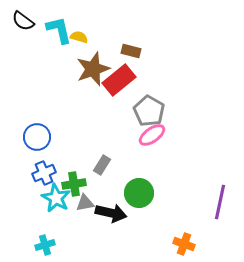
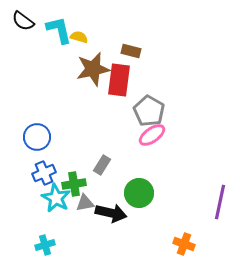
brown star: rotated 8 degrees clockwise
red rectangle: rotated 44 degrees counterclockwise
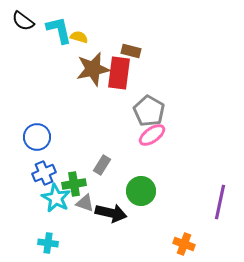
red rectangle: moved 7 px up
green circle: moved 2 px right, 2 px up
gray triangle: rotated 30 degrees clockwise
cyan cross: moved 3 px right, 2 px up; rotated 24 degrees clockwise
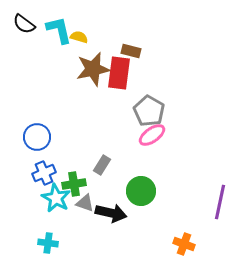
black semicircle: moved 1 px right, 3 px down
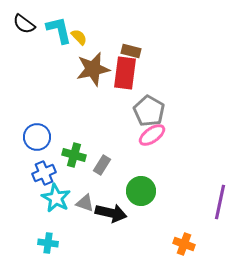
yellow semicircle: rotated 30 degrees clockwise
red rectangle: moved 6 px right
green cross: moved 29 px up; rotated 25 degrees clockwise
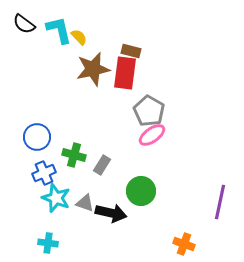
cyan star: rotated 8 degrees counterclockwise
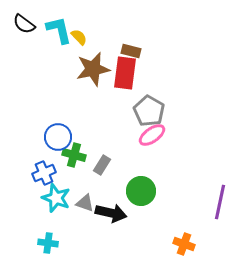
blue circle: moved 21 px right
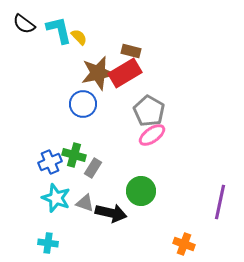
brown star: moved 5 px right, 4 px down
red rectangle: rotated 52 degrees clockwise
blue circle: moved 25 px right, 33 px up
gray rectangle: moved 9 px left, 3 px down
blue cross: moved 6 px right, 11 px up
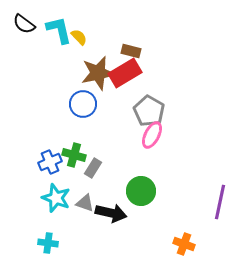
pink ellipse: rotated 28 degrees counterclockwise
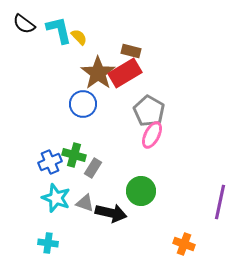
brown star: rotated 24 degrees counterclockwise
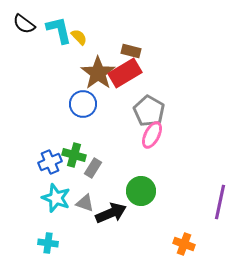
black arrow: rotated 36 degrees counterclockwise
